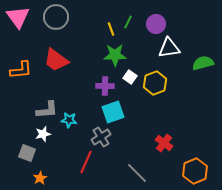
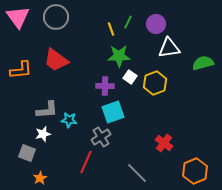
green star: moved 4 px right, 1 px down
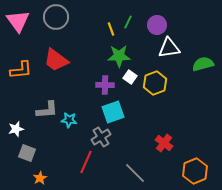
pink triangle: moved 4 px down
purple circle: moved 1 px right, 1 px down
green semicircle: moved 1 px down
purple cross: moved 1 px up
white star: moved 27 px left, 5 px up
gray line: moved 2 px left
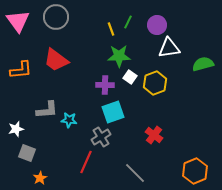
red cross: moved 10 px left, 8 px up
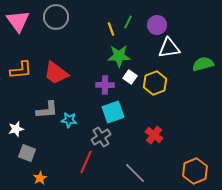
red trapezoid: moved 13 px down
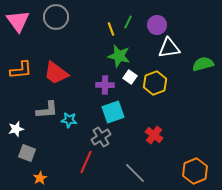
green star: rotated 15 degrees clockwise
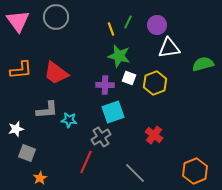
white square: moved 1 px left, 1 px down; rotated 16 degrees counterclockwise
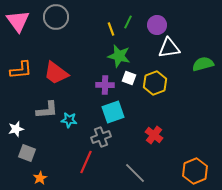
gray cross: rotated 12 degrees clockwise
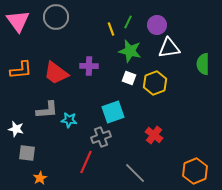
green star: moved 11 px right, 5 px up
green semicircle: rotated 75 degrees counterclockwise
purple cross: moved 16 px left, 19 px up
white star: rotated 28 degrees clockwise
gray square: rotated 12 degrees counterclockwise
